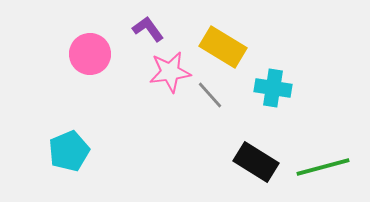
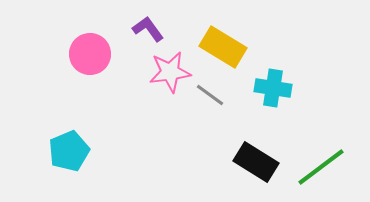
gray line: rotated 12 degrees counterclockwise
green line: moved 2 px left; rotated 22 degrees counterclockwise
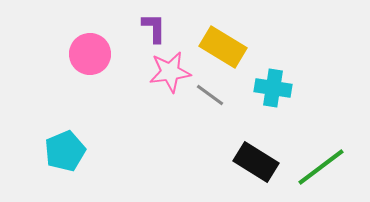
purple L-shape: moved 6 px right, 1 px up; rotated 36 degrees clockwise
cyan pentagon: moved 4 px left
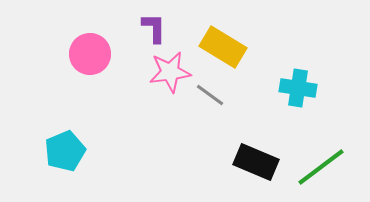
cyan cross: moved 25 px right
black rectangle: rotated 9 degrees counterclockwise
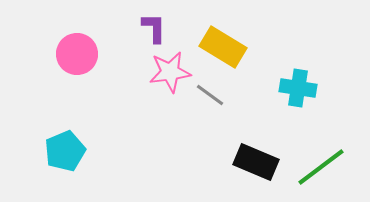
pink circle: moved 13 px left
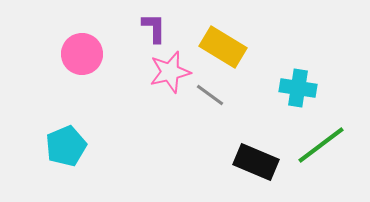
pink circle: moved 5 px right
pink star: rotated 6 degrees counterclockwise
cyan pentagon: moved 1 px right, 5 px up
green line: moved 22 px up
